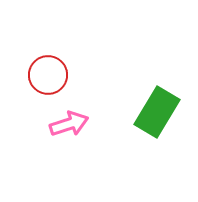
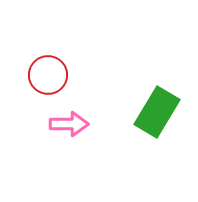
pink arrow: rotated 18 degrees clockwise
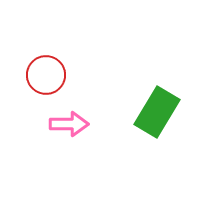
red circle: moved 2 px left
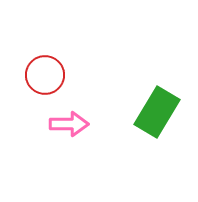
red circle: moved 1 px left
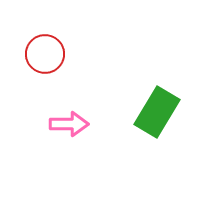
red circle: moved 21 px up
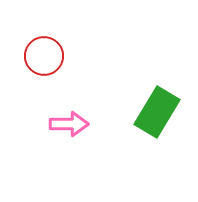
red circle: moved 1 px left, 2 px down
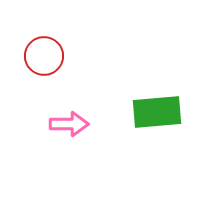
green rectangle: rotated 54 degrees clockwise
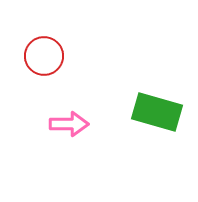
green rectangle: rotated 21 degrees clockwise
